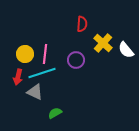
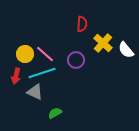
pink line: rotated 54 degrees counterclockwise
red arrow: moved 2 px left, 1 px up
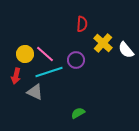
cyan line: moved 7 px right, 1 px up
green semicircle: moved 23 px right
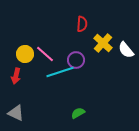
cyan line: moved 11 px right
gray triangle: moved 19 px left, 21 px down
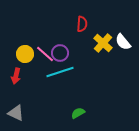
white semicircle: moved 3 px left, 8 px up
purple circle: moved 16 px left, 7 px up
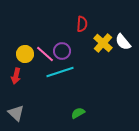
purple circle: moved 2 px right, 2 px up
gray triangle: rotated 18 degrees clockwise
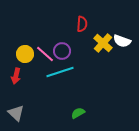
white semicircle: moved 1 px left, 1 px up; rotated 30 degrees counterclockwise
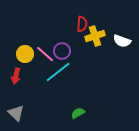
yellow cross: moved 8 px left, 7 px up; rotated 30 degrees clockwise
cyan line: moved 2 px left; rotated 20 degrees counterclockwise
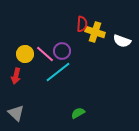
yellow cross: moved 4 px up; rotated 36 degrees clockwise
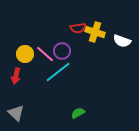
red semicircle: moved 4 px left, 4 px down; rotated 77 degrees clockwise
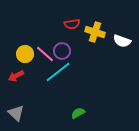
red semicircle: moved 6 px left, 4 px up
red arrow: rotated 49 degrees clockwise
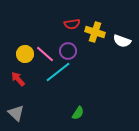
purple circle: moved 6 px right
red arrow: moved 2 px right, 3 px down; rotated 77 degrees clockwise
green semicircle: rotated 152 degrees clockwise
